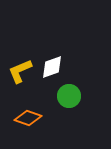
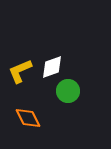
green circle: moved 1 px left, 5 px up
orange diamond: rotated 44 degrees clockwise
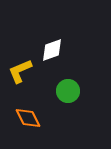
white diamond: moved 17 px up
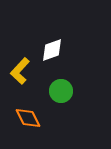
yellow L-shape: rotated 24 degrees counterclockwise
green circle: moved 7 px left
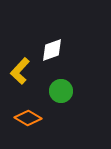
orange diamond: rotated 32 degrees counterclockwise
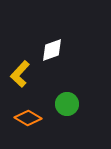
yellow L-shape: moved 3 px down
green circle: moved 6 px right, 13 px down
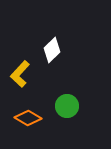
white diamond: rotated 25 degrees counterclockwise
green circle: moved 2 px down
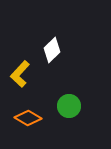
green circle: moved 2 px right
